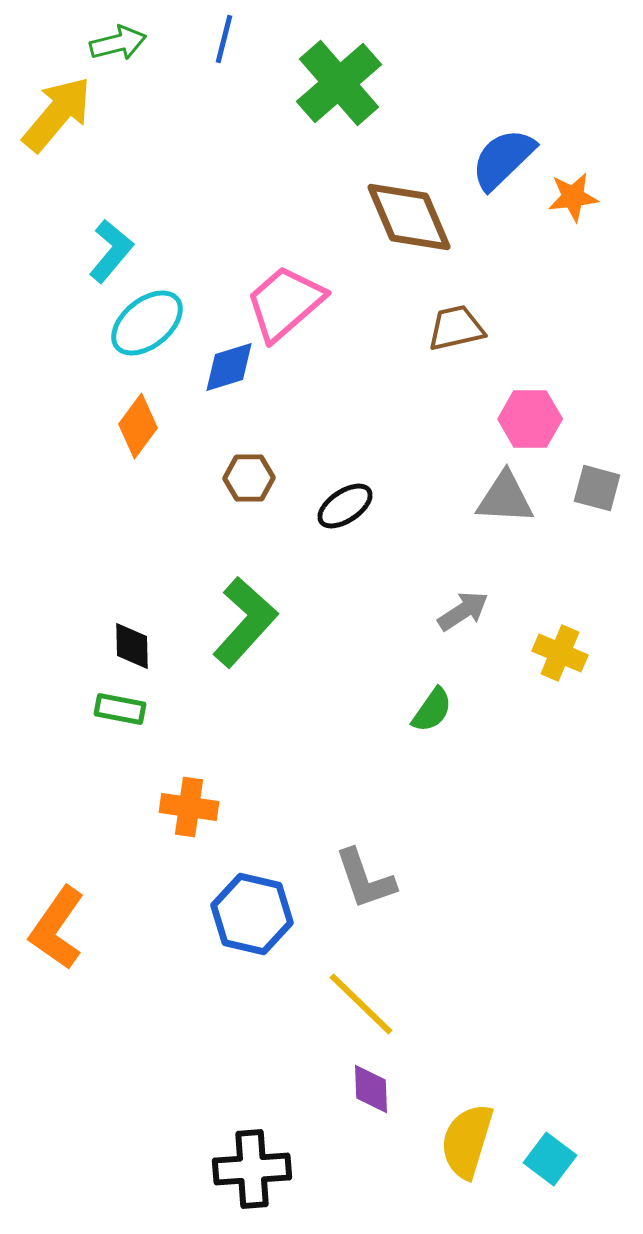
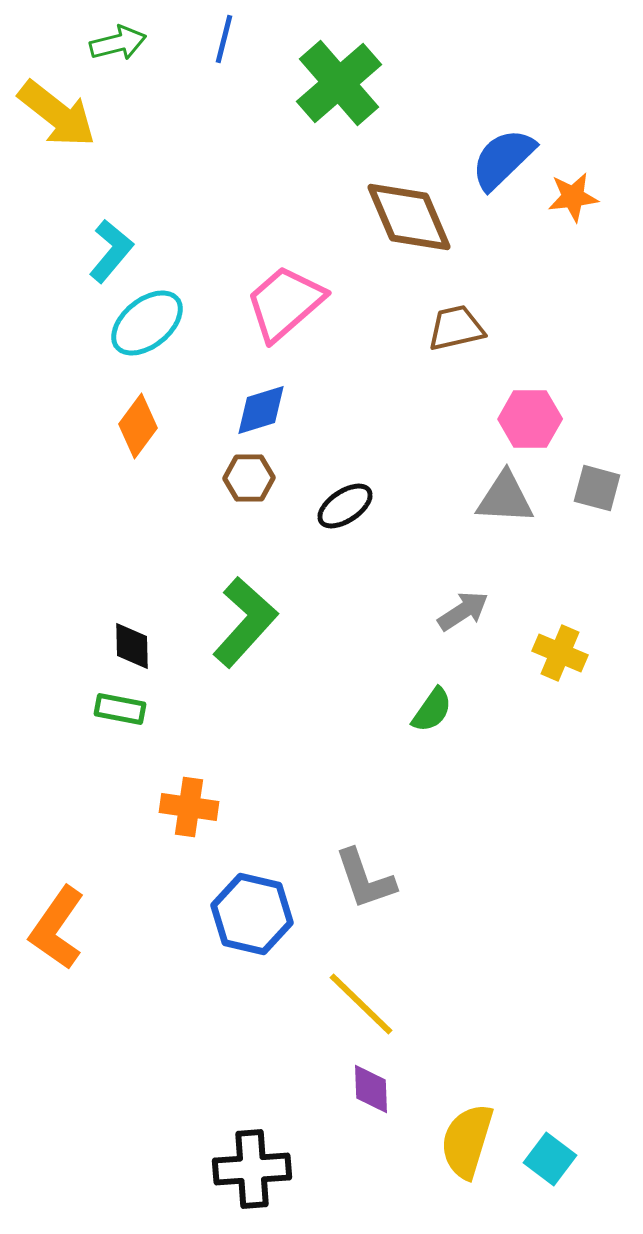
yellow arrow: rotated 88 degrees clockwise
blue diamond: moved 32 px right, 43 px down
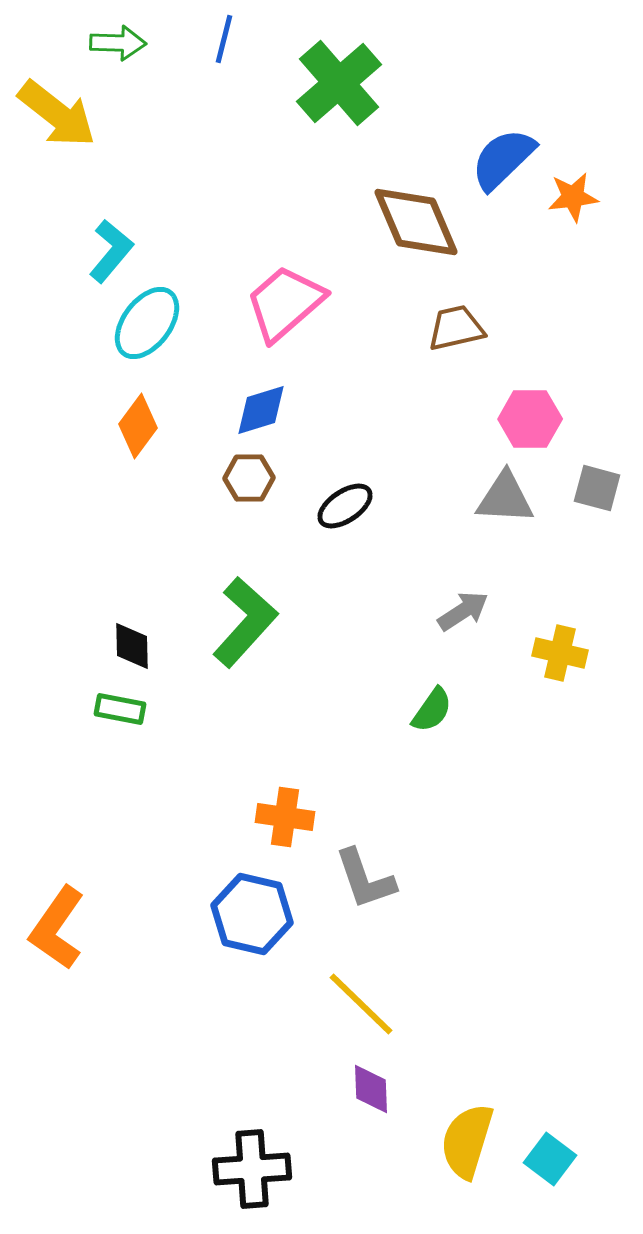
green arrow: rotated 16 degrees clockwise
brown diamond: moved 7 px right, 5 px down
cyan ellipse: rotated 14 degrees counterclockwise
yellow cross: rotated 10 degrees counterclockwise
orange cross: moved 96 px right, 10 px down
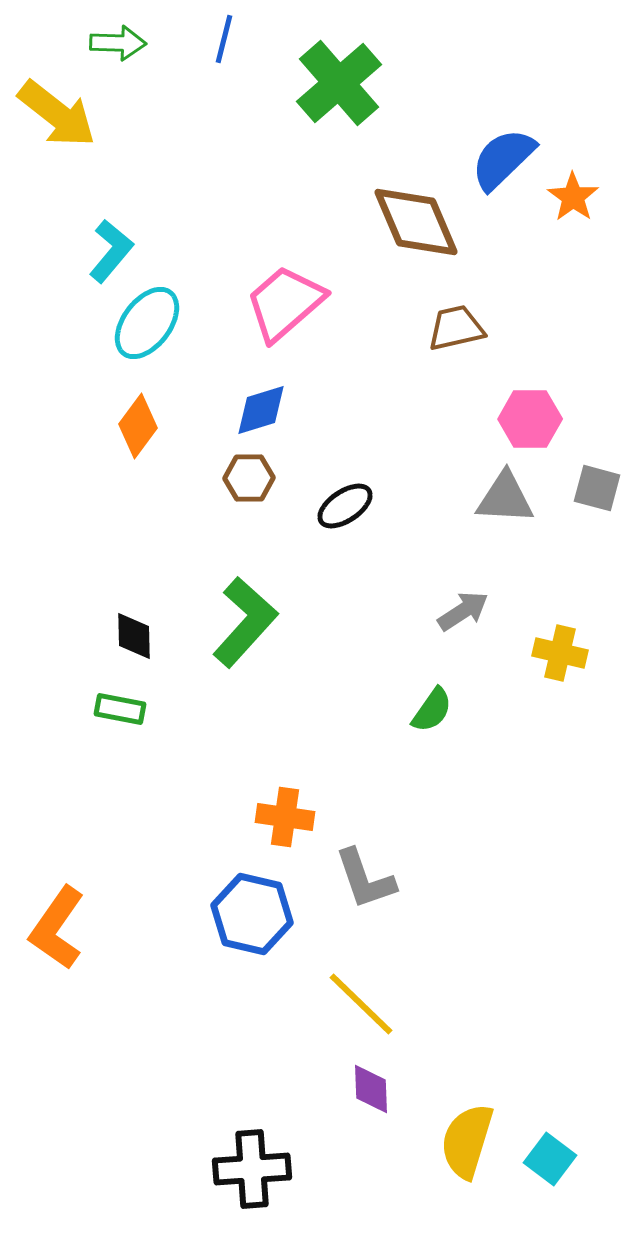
orange star: rotated 30 degrees counterclockwise
black diamond: moved 2 px right, 10 px up
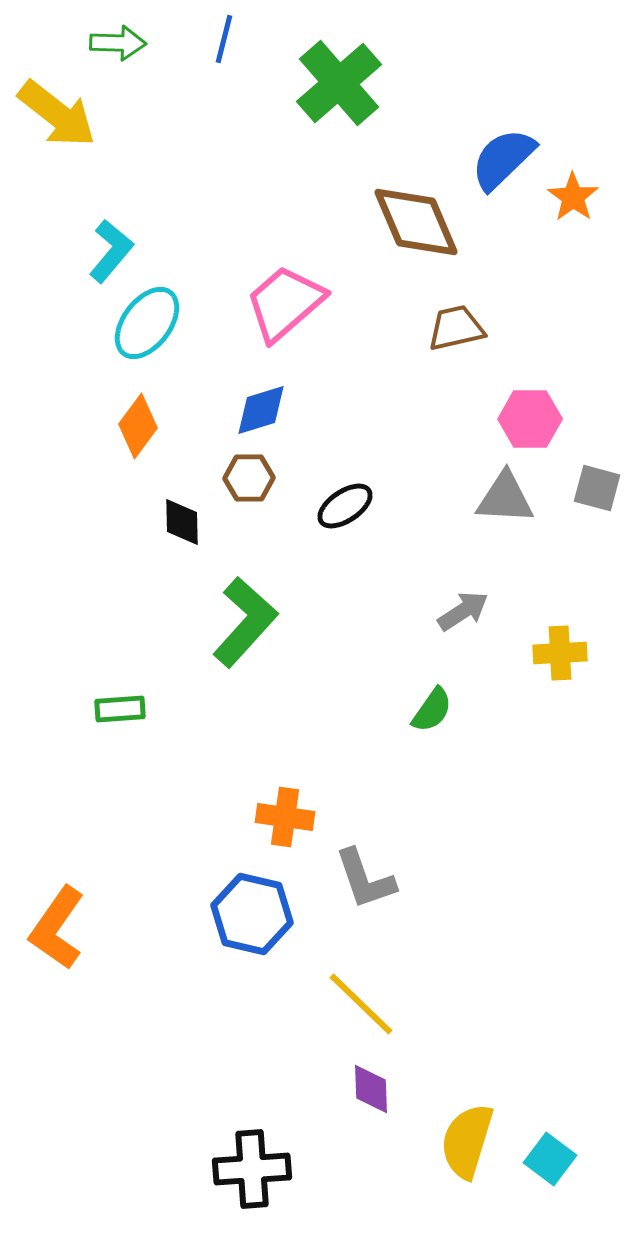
black diamond: moved 48 px right, 114 px up
yellow cross: rotated 16 degrees counterclockwise
green rectangle: rotated 15 degrees counterclockwise
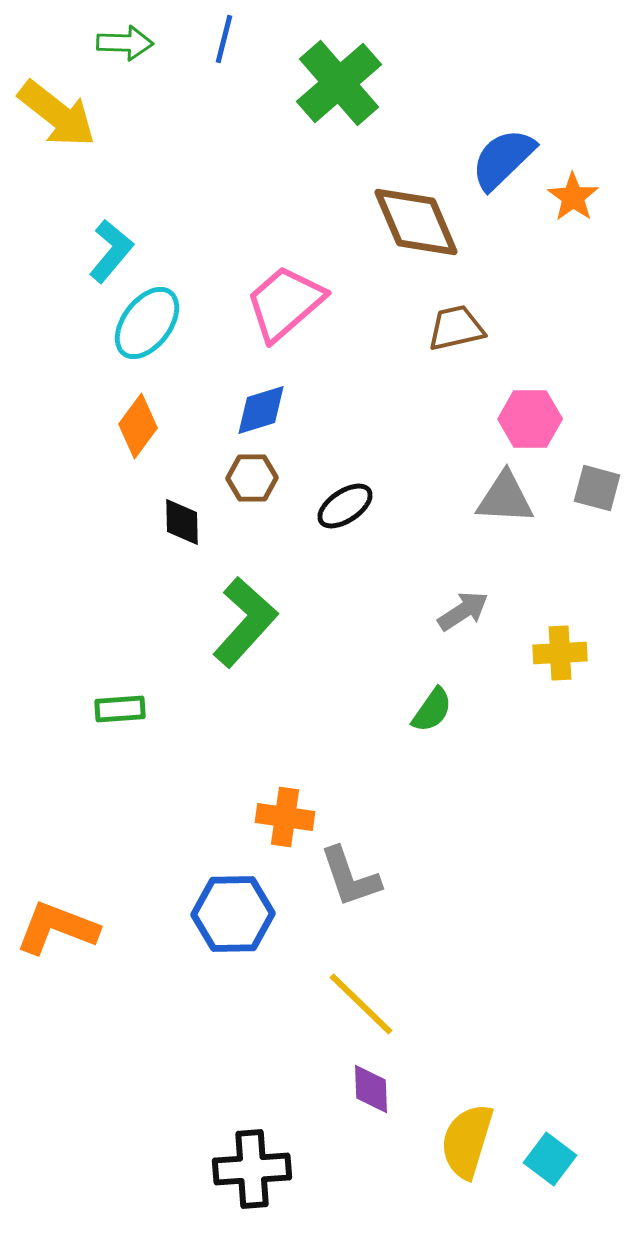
green arrow: moved 7 px right
brown hexagon: moved 3 px right
gray L-shape: moved 15 px left, 2 px up
blue hexagon: moved 19 px left; rotated 14 degrees counterclockwise
orange L-shape: rotated 76 degrees clockwise
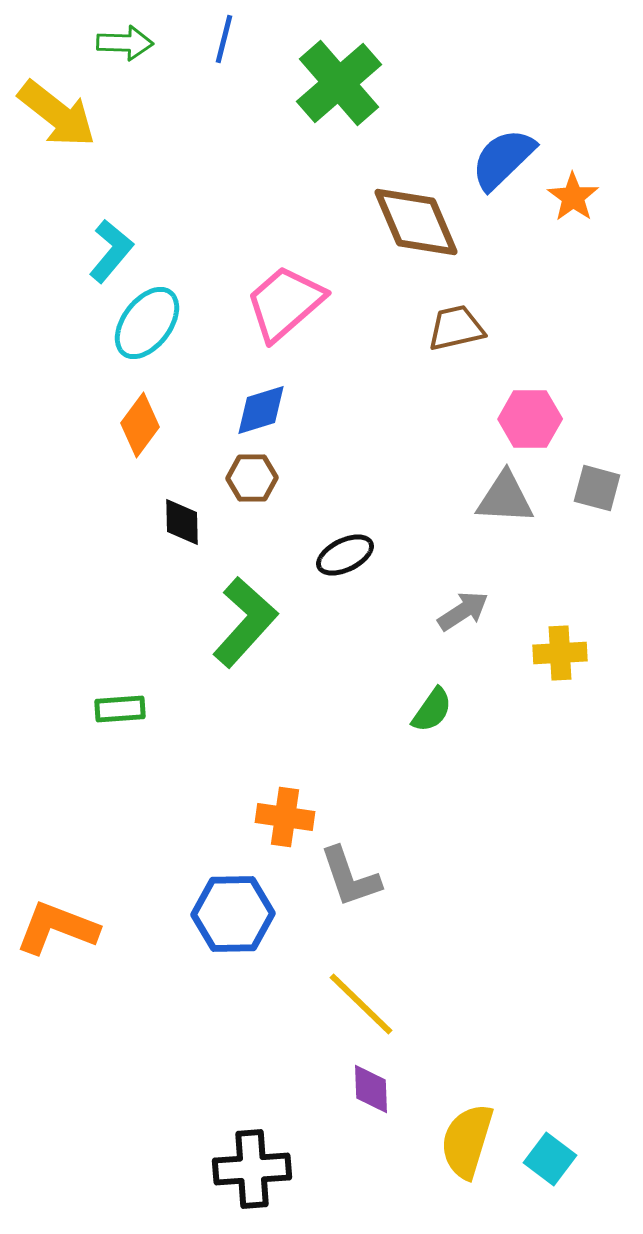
orange diamond: moved 2 px right, 1 px up
black ellipse: moved 49 px down; rotated 8 degrees clockwise
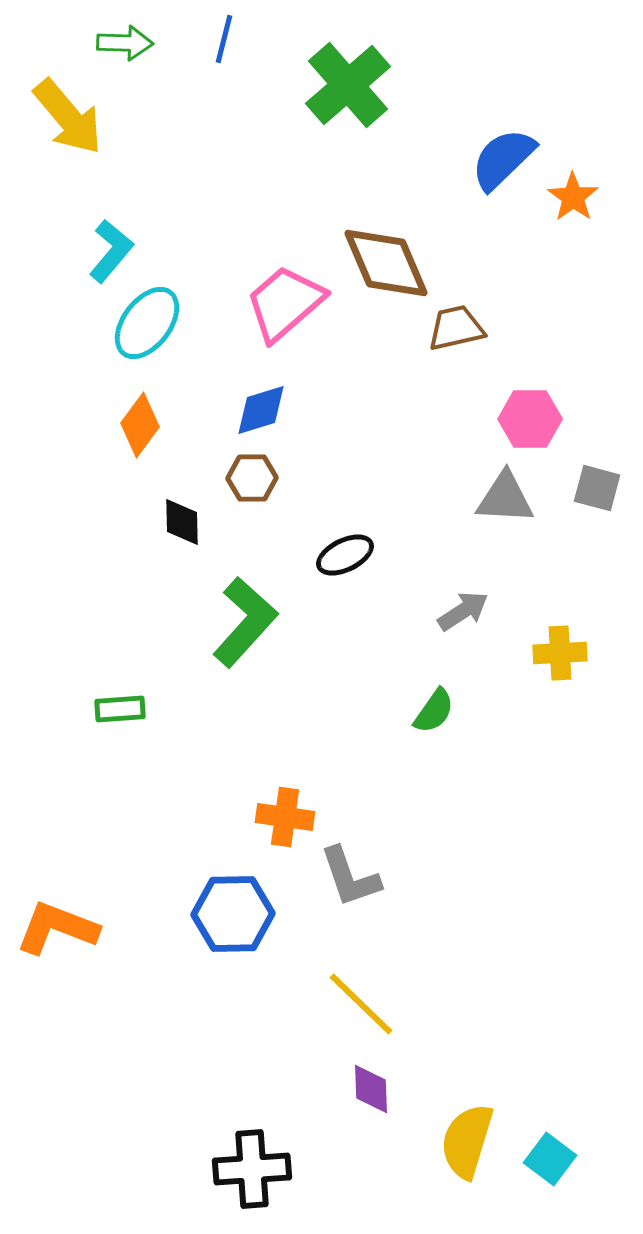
green cross: moved 9 px right, 2 px down
yellow arrow: moved 11 px right, 3 px down; rotated 12 degrees clockwise
brown diamond: moved 30 px left, 41 px down
green semicircle: moved 2 px right, 1 px down
